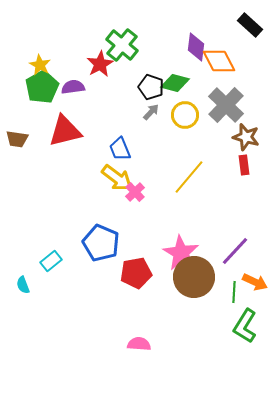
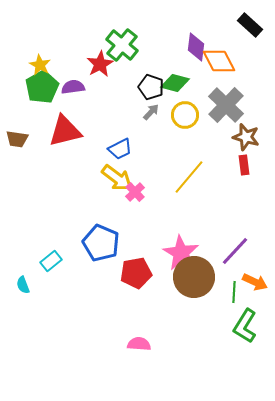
blue trapezoid: rotated 95 degrees counterclockwise
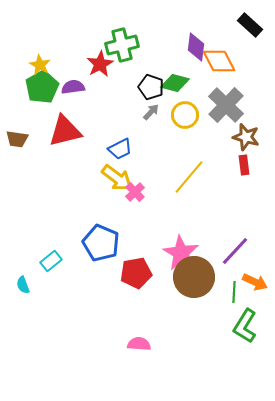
green cross: rotated 36 degrees clockwise
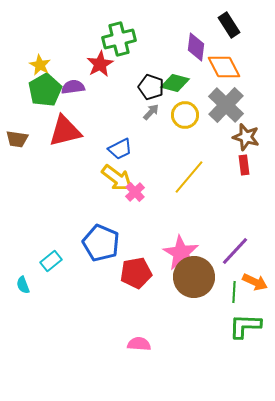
black rectangle: moved 21 px left; rotated 15 degrees clockwise
green cross: moved 3 px left, 6 px up
orange diamond: moved 5 px right, 6 px down
green pentagon: moved 3 px right, 3 px down
green L-shape: rotated 60 degrees clockwise
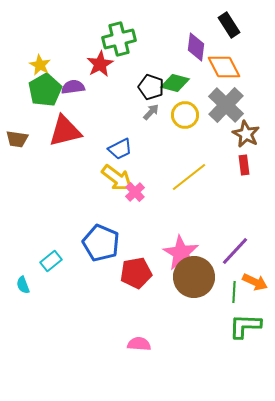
brown star: moved 3 px up; rotated 12 degrees clockwise
yellow line: rotated 12 degrees clockwise
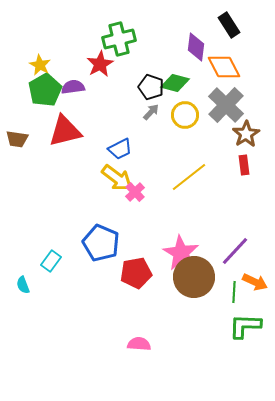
brown star: rotated 12 degrees clockwise
cyan rectangle: rotated 15 degrees counterclockwise
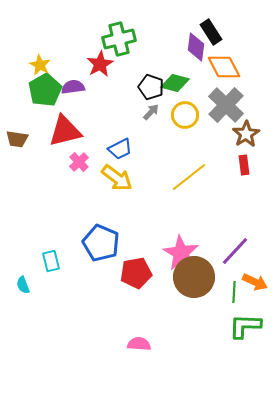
black rectangle: moved 18 px left, 7 px down
pink cross: moved 56 px left, 30 px up
cyan rectangle: rotated 50 degrees counterclockwise
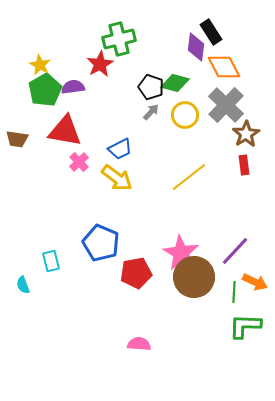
red triangle: rotated 24 degrees clockwise
